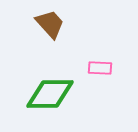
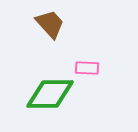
pink rectangle: moved 13 px left
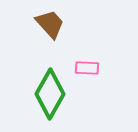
green diamond: rotated 60 degrees counterclockwise
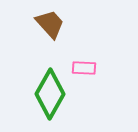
pink rectangle: moved 3 px left
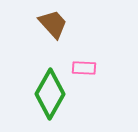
brown trapezoid: moved 3 px right
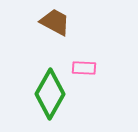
brown trapezoid: moved 2 px right, 2 px up; rotated 20 degrees counterclockwise
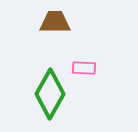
brown trapezoid: rotated 28 degrees counterclockwise
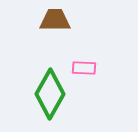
brown trapezoid: moved 2 px up
